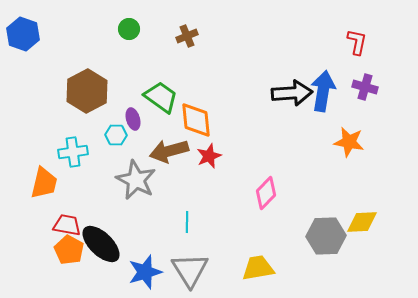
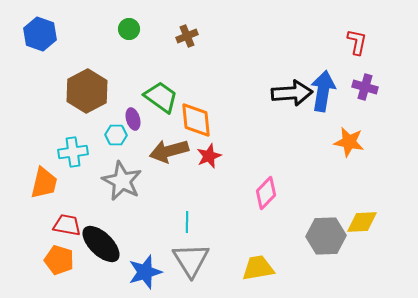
blue hexagon: moved 17 px right
gray star: moved 14 px left, 1 px down
orange pentagon: moved 10 px left, 10 px down; rotated 12 degrees counterclockwise
gray triangle: moved 1 px right, 10 px up
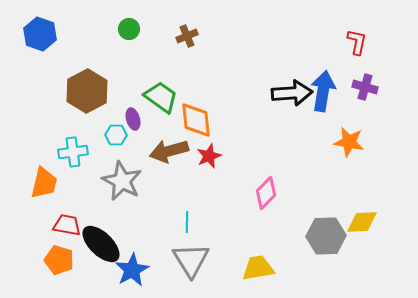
blue star: moved 13 px left, 2 px up; rotated 12 degrees counterclockwise
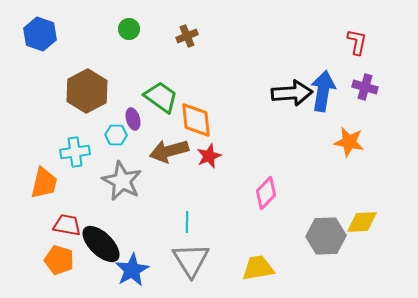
cyan cross: moved 2 px right
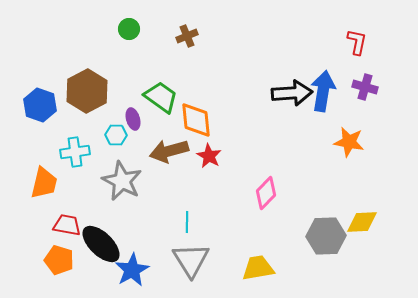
blue hexagon: moved 71 px down
red star: rotated 20 degrees counterclockwise
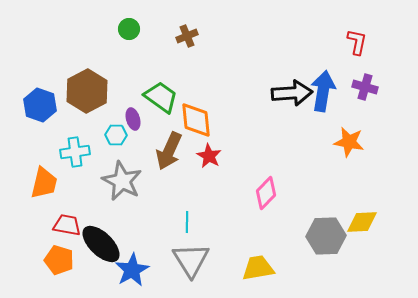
brown arrow: rotated 51 degrees counterclockwise
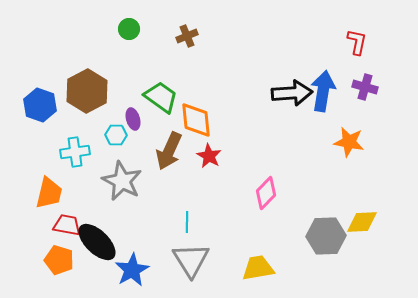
orange trapezoid: moved 5 px right, 10 px down
black ellipse: moved 4 px left, 2 px up
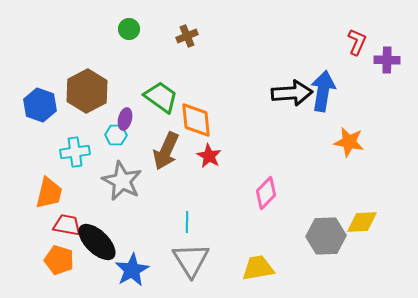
red L-shape: rotated 12 degrees clockwise
purple cross: moved 22 px right, 27 px up; rotated 15 degrees counterclockwise
purple ellipse: moved 8 px left; rotated 30 degrees clockwise
brown arrow: moved 3 px left
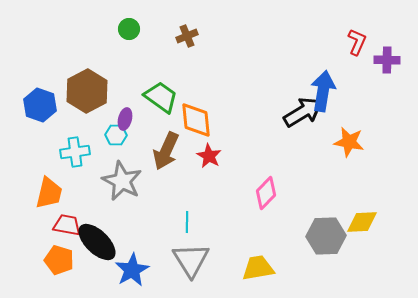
black arrow: moved 11 px right, 19 px down; rotated 27 degrees counterclockwise
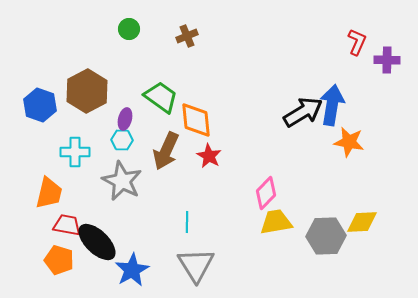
blue arrow: moved 9 px right, 14 px down
cyan hexagon: moved 6 px right, 5 px down
cyan cross: rotated 8 degrees clockwise
gray triangle: moved 5 px right, 5 px down
yellow trapezoid: moved 18 px right, 46 px up
